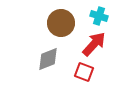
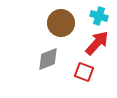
red arrow: moved 3 px right, 1 px up
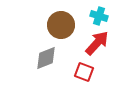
brown circle: moved 2 px down
gray diamond: moved 2 px left, 1 px up
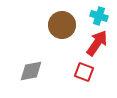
brown circle: moved 1 px right
red arrow: rotated 8 degrees counterclockwise
gray diamond: moved 15 px left, 13 px down; rotated 10 degrees clockwise
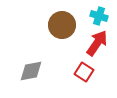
red square: rotated 12 degrees clockwise
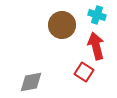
cyan cross: moved 2 px left, 1 px up
red arrow: moved 1 px left, 3 px down; rotated 48 degrees counterclockwise
gray diamond: moved 11 px down
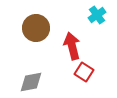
cyan cross: rotated 36 degrees clockwise
brown circle: moved 26 px left, 3 px down
red arrow: moved 24 px left
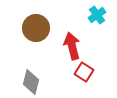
gray diamond: rotated 65 degrees counterclockwise
